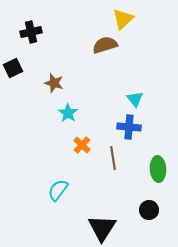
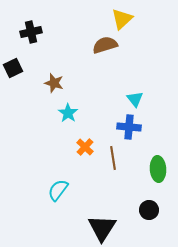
yellow triangle: moved 1 px left
orange cross: moved 3 px right, 2 px down
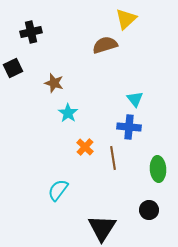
yellow triangle: moved 4 px right
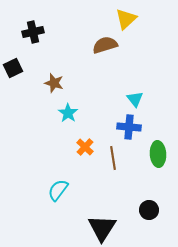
black cross: moved 2 px right
green ellipse: moved 15 px up
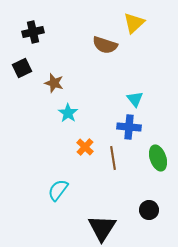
yellow triangle: moved 8 px right, 4 px down
brown semicircle: rotated 145 degrees counterclockwise
black square: moved 9 px right
green ellipse: moved 4 px down; rotated 15 degrees counterclockwise
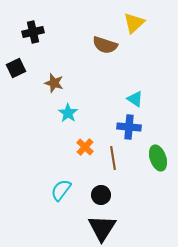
black square: moved 6 px left
cyan triangle: rotated 18 degrees counterclockwise
cyan semicircle: moved 3 px right
black circle: moved 48 px left, 15 px up
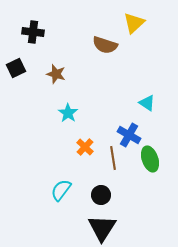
black cross: rotated 20 degrees clockwise
brown star: moved 2 px right, 9 px up
cyan triangle: moved 12 px right, 4 px down
blue cross: moved 8 px down; rotated 25 degrees clockwise
green ellipse: moved 8 px left, 1 px down
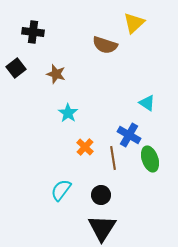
black square: rotated 12 degrees counterclockwise
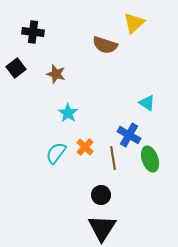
cyan semicircle: moved 5 px left, 37 px up
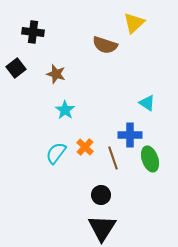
cyan star: moved 3 px left, 3 px up
blue cross: moved 1 px right; rotated 30 degrees counterclockwise
brown line: rotated 10 degrees counterclockwise
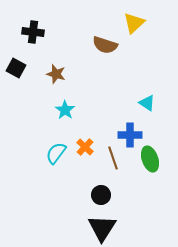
black square: rotated 24 degrees counterclockwise
